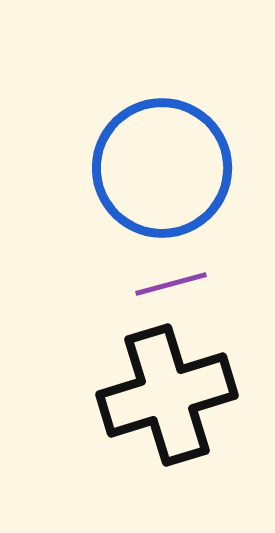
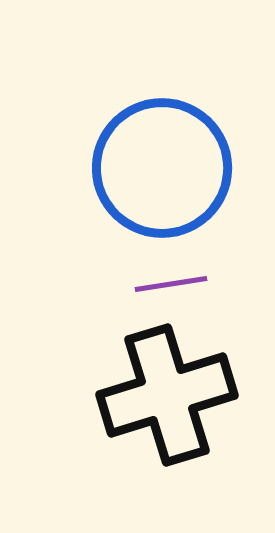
purple line: rotated 6 degrees clockwise
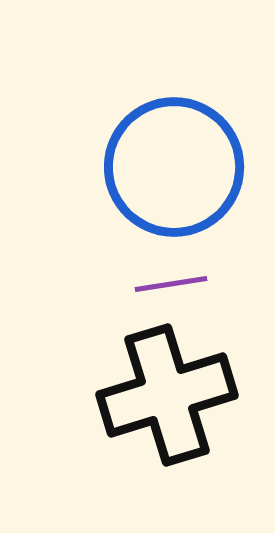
blue circle: moved 12 px right, 1 px up
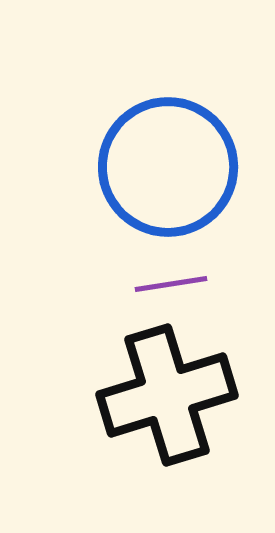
blue circle: moved 6 px left
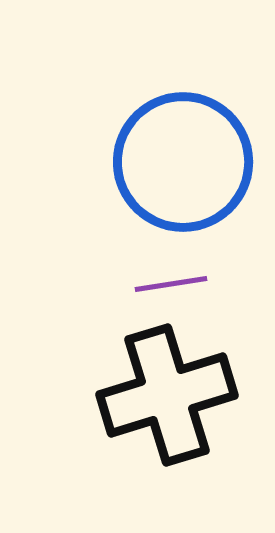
blue circle: moved 15 px right, 5 px up
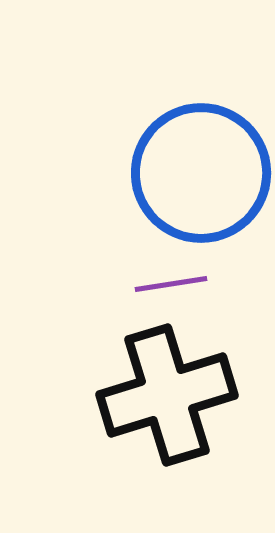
blue circle: moved 18 px right, 11 px down
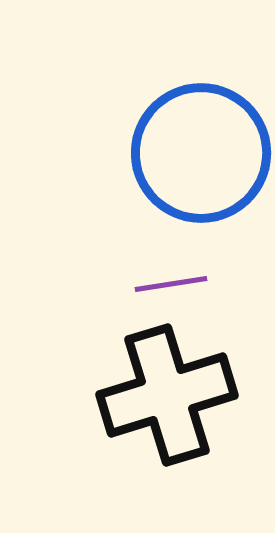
blue circle: moved 20 px up
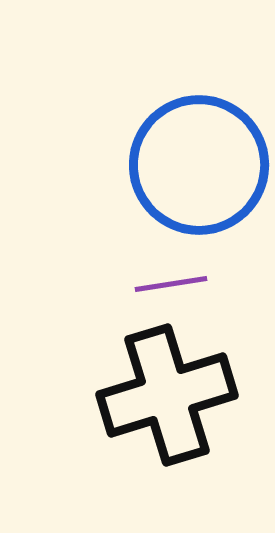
blue circle: moved 2 px left, 12 px down
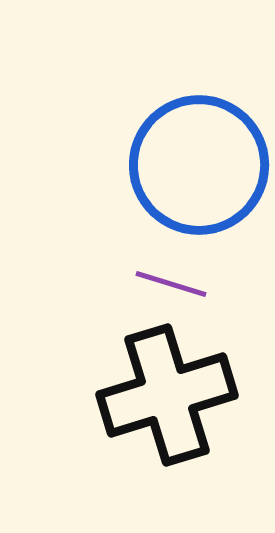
purple line: rotated 26 degrees clockwise
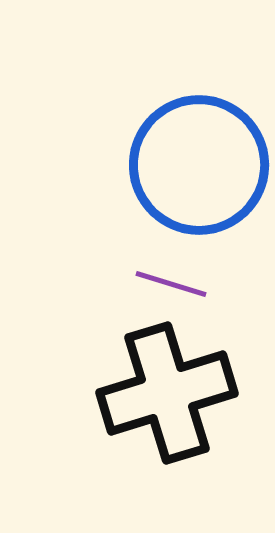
black cross: moved 2 px up
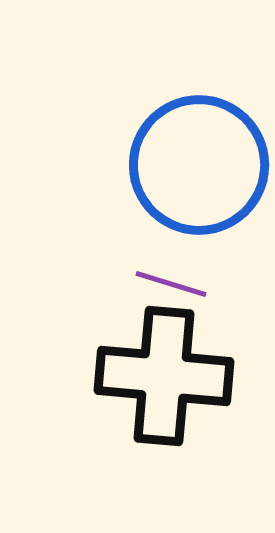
black cross: moved 3 px left, 17 px up; rotated 22 degrees clockwise
